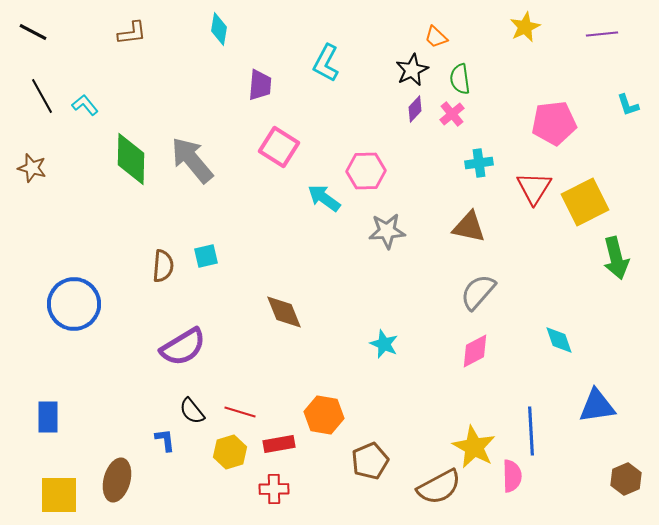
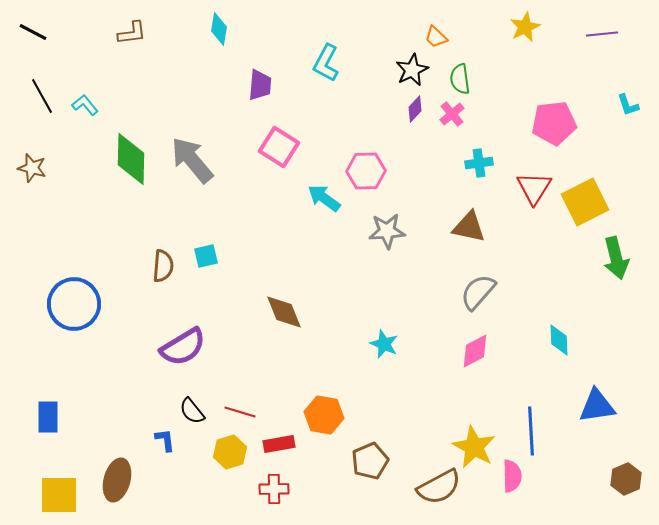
cyan diamond at (559, 340): rotated 16 degrees clockwise
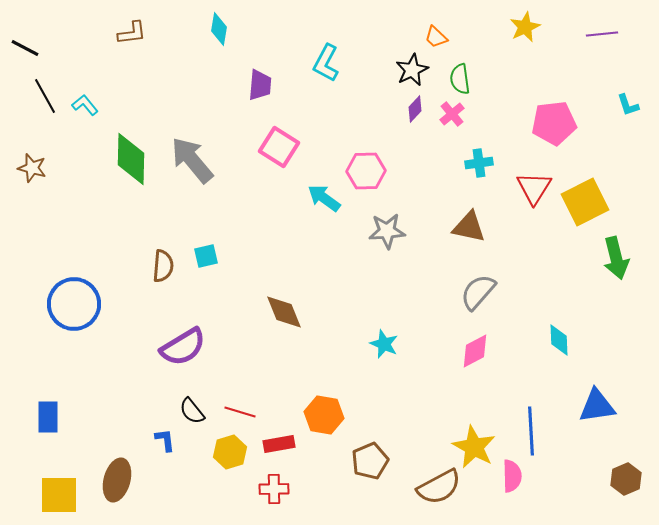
black line at (33, 32): moved 8 px left, 16 px down
black line at (42, 96): moved 3 px right
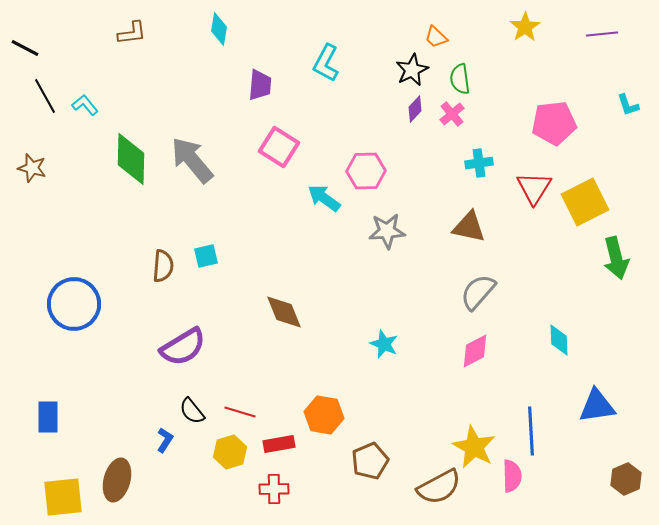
yellow star at (525, 27): rotated 8 degrees counterclockwise
blue L-shape at (165, 440): rotated 40 degrees clockwise
yellow square at (59, 495): moved 4 px right, 2 px down; rotated 6 degrees counterclockwise
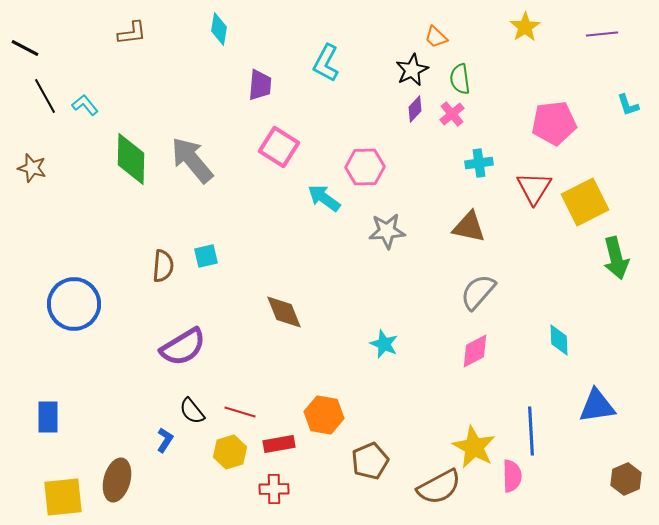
pink hexagon at (366, 171): moved 1 px left, 4 px up
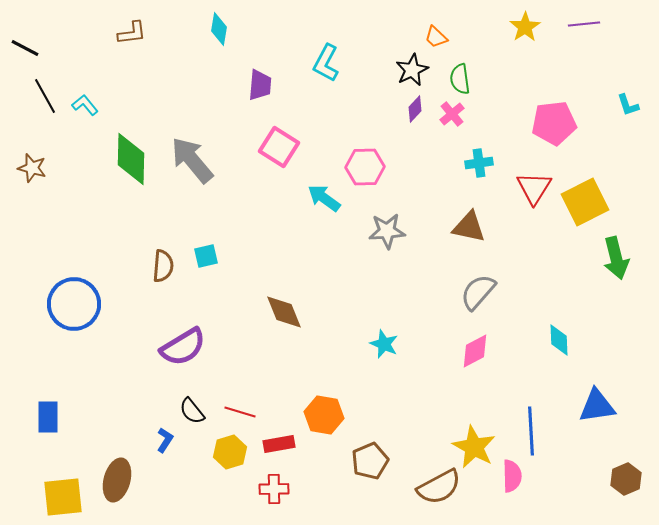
purple line at (602, 34): moved 18 px left, 10 px up
